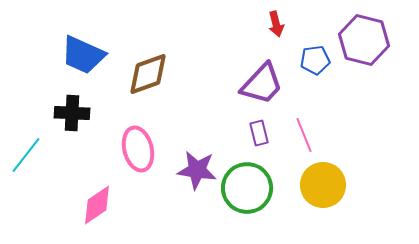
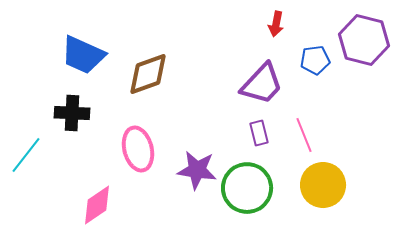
red arrow: rotated 25 degrees clockwise
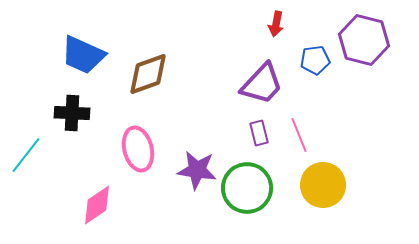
pink line: moved 5 px left
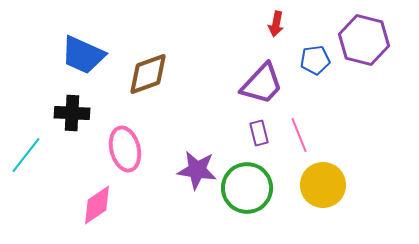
pink ellipse: moved 13 px left
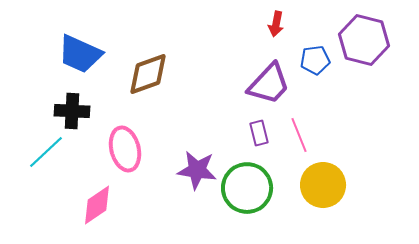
blue trapezoid: moved 3 px left, 1 px up
purple trapezoid: moved 7 px right
black cross: moved 2 px up
cyan line: moved 20 px right, 3 px up; rotated 9 degrees clockwise
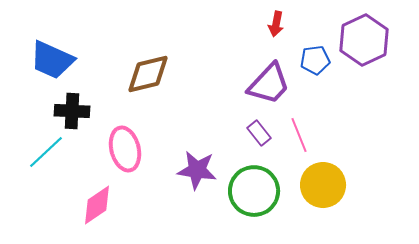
purple hexagon: rotated 21 degrees clockwise
blue trapezoid: moved 28 px left, 6 px down
brown diamond: rotated 6 degrees clockwise
purple rectangle: rotated 25 degrees counterclockwise
green circle: moved 7 px right, 3 px down
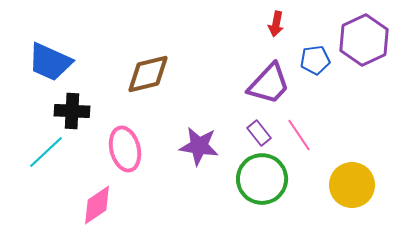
blue trapezoid: moved 2 px left, 2 px down
pink line: rotated 12 degrees counterclockwise
purple star: moved 2 px right, 24 px up
yellow circle: moved 29 px right
green circle: moved 8 px right, 12 px up
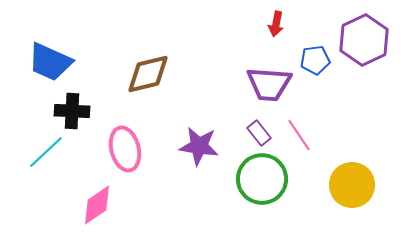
purple trapezoid: rotated 51 degrees clockwise
